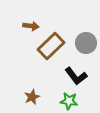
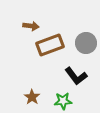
brown rectangle: moved 1 px left, 1 px up; rotated 24 degrees clockwise
brown star: rotated 14 degrees counterclockwise
green star: moved 6 px left; rotated 12 degrees counterclockwise
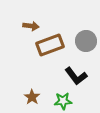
gray circle: moved 2 px up
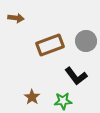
brown arrow: moved 15 px left, 8 px up
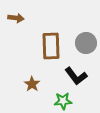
gray circle: moved 2 px down
brown rectangle: moved 1 px right, 1 px down; rotated 72 degrees counterclockwise
brown star: moved 13 px up
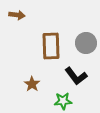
brown arrow: moved 1 px right, 3 px up
